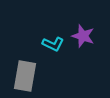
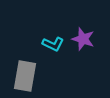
purple star: moved 3 px down
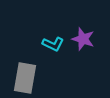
gray rectangle: moved 2 px down
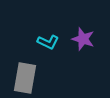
cyan L-shape: moved 5 px left, 2 px up
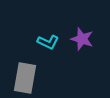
purple star: moved 1 px left
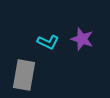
gray rectangle: moved 1 px left, 3 px up
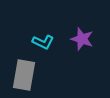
cyan L-shape: moved 5 px left
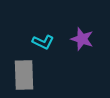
gray rectangle: rotated 12 degrees counterclockwise
